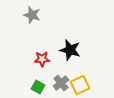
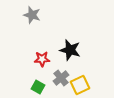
gray cross: moved 5 px up
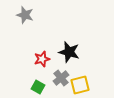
gray star: moved 7 px left
black star: moved 1 px left, 2 px down
red star: rotated 14 degrees counterclockwise
yellow square: rotated 12 degrees clockwise
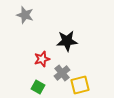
black star: moved 2 px left, 11 px up; rotated 20 degrees counterclockwise
gray cross: moved 1 px right, 5 px up
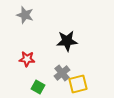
red star: moved 15 px left; rotated 21 degrees clockwise
yellow square: moved 2 px left, 1 px up
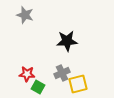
red star: moved 15 px down
gray cross: rotated 14 degrees clockwise
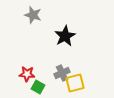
gray star: moved 8 px right
black star: moved 2 px left, 5 px up; rotated 25 degrees counterclockwise
yellow square: moved 3 px left, 1 px up
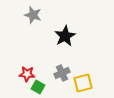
yellow square: moved 8 px right
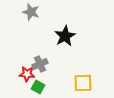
gray star: moved 2 px left, 3 px up
gray cross: moved 22 px left, 9 px up
yellow square: rotated 12 degrees clockwise
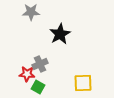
gray star: rotated 18 degrees counterclockwise
black star: moved 5 px left, 2 px up
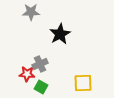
green square: moved 3 px right
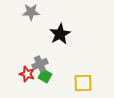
red star: rotated 14 degrees clockwise
green square: moved 4 px right, 11 px up
